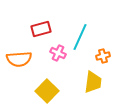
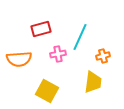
pink cross: moved 1 px down; rotated 35 degrees counterclockwise
yellow square: rotated 15 degrees counterclockwise
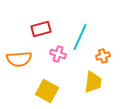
pink cross: rotated 28 degrees clockwise
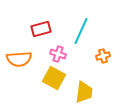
cyan line: moved 1 px right, 6 px up
yellow trapezoid: moved 9 px left, 10 px down
yellow square: moved 7 px right, 13 px up
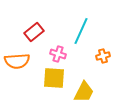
red rectangle: moved 7 px left, 3 px down; rotated 24 degrees counterclockwise
orange semicircle: moved 2 px left, 2 px down
yellow square: rotated 25 degrees counterclockwise
yellow trapezoid: rotated 20 degrees clockwise
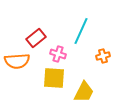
red rectangle: moved 2 px right, 6 px down
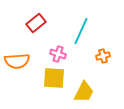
red rectangle: moved 15 px up
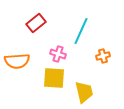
yellow trapezoid: rotated 40 degrees counterclockwise
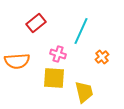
orange cross: moved 1 px left, 1 px down; rotated 24 degrees counterclockwise
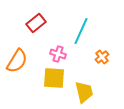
orange semicircle: rotated 55 degrees counterclockwise
